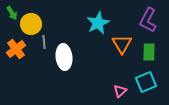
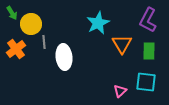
green rectangle: moved 1 px up
cyan square: rotated 30 degrees clockwise
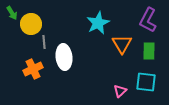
orange cross: moved 17 px right, 20 px down; rotated 12 degrees clockwise
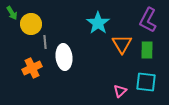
cyan star: rotated 10 degrees counterclockwise
gray line: moved 1 px right
green rectangle: moved 2 px left, 1 px up
orange cross: moved 1 px left, 1 px up
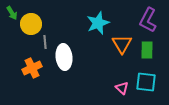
cyan star: rotated 15 degrees clockwise
pink triangle: moved 2 px right, 3 px up; rotated 32 degrees counterclockwise
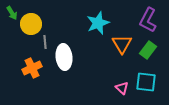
green rectangle: moved 1 px right; rotated 36 degrees clockwise
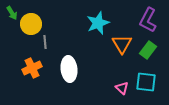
white ellipse: moved 5 px right, 12 px down
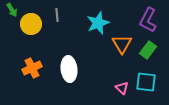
green arrow: moved 3 px up
gray line: moved 12 px right, 27 px up
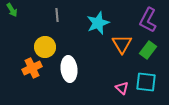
yellow circle: moved 14 px right, 23 px down
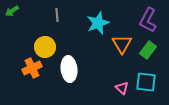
green arrow: moved 1 px down; rotated 88 degrees clockwise
